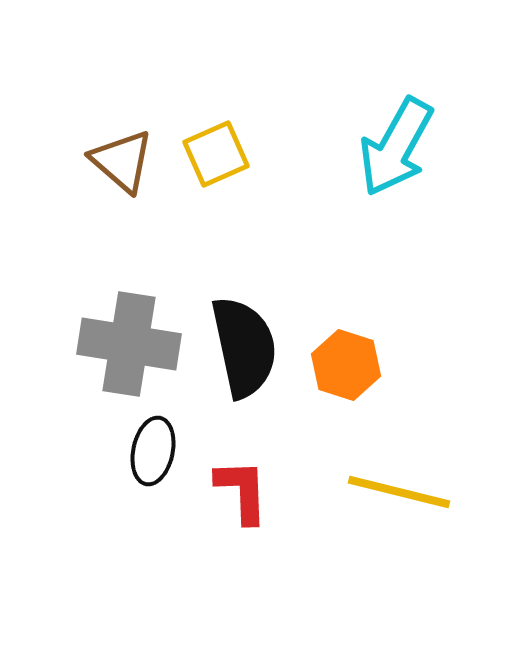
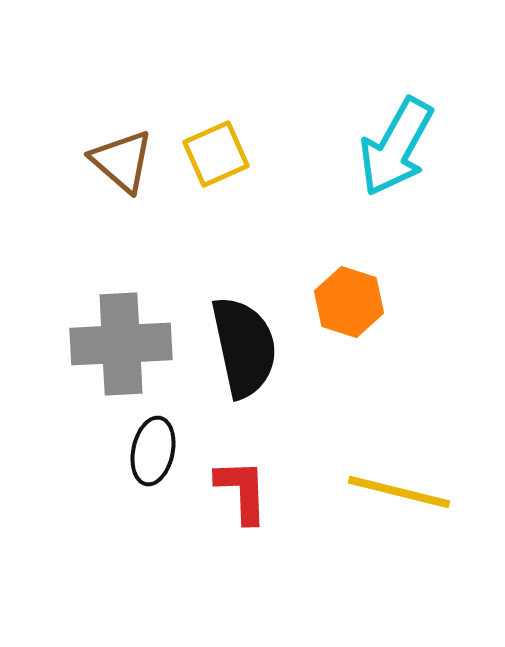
gray cross: moved 8 px left; rotated 12 degrees counterclockwise
orange hexagon: moved 3 px right, 63 px up
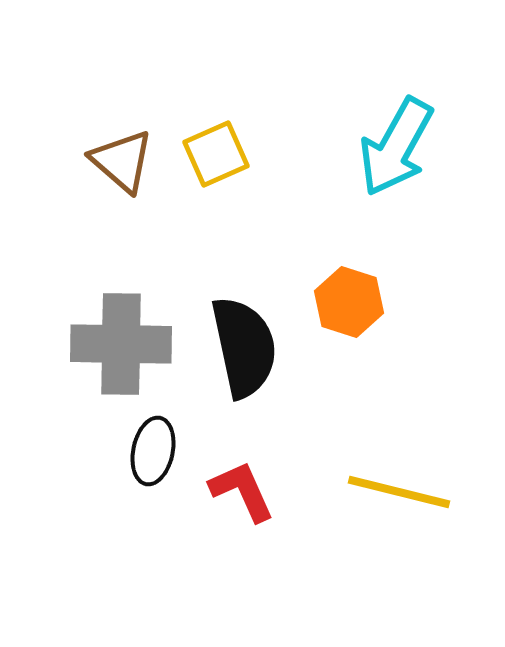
gray cross: rotated 4 degrees clockwise
red L-shape: rotated 22 degrees counterclockwise
